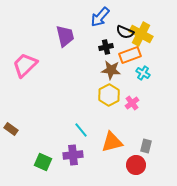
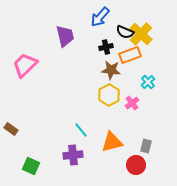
yellow cross: rotated 15 degrees clockwise
cyan cross: moved 5 px right, 9 px down; rotated 16 degrees clockwise
green square: moved 12 px left, 4 px down
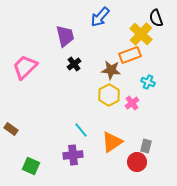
black semicircle: moved 31 px right, 14 px up; rotated 48 degrees clockwise
black cross: moved 32 px left, 17 px down; rotated 24 degrees counterclockwise
pink trapezoid: moved 2 px down
cyan cross: rotated 24 degrees counterclockwise
orange triangle: rotated 20 degrees counterclockwise
red circle: moved 1 px right, 3 px up
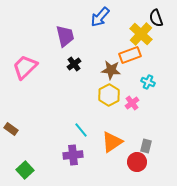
green square: moved 6 px left, 4 px down; rotated 24 degrees clockwise
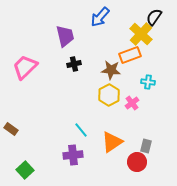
black semicircle: moved 2 px left, 1 px up; rotated 54 degrees clockwise
black cross: rotated 24 degrees clockwise
cyan cross: rotated 16 degrees counterclockwise
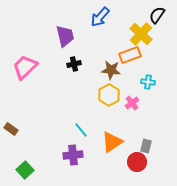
black semicircle: moved 3 px right, 2 px up
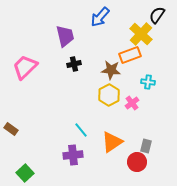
green square: moved 3 px down
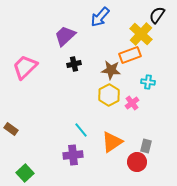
purple trapezoid: rotated 120 degrees counterclockwise
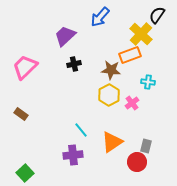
brown rectangle: moved 10 px right, 15 px up
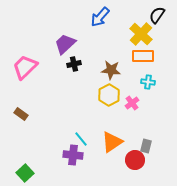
purple trapezoid: moved 8 px down
orange rectangle: moved 13 px right, 1 px down; rotated 20 degrees clockwise
cyan line: moved 9 px down
purple cross: rotated 12 degrees clockwise
red circle: moved 2 px left, 2 px up
